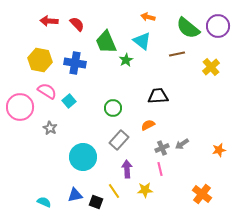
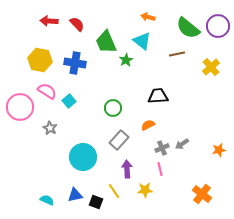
cyan semicircle: moved 3 px right, 2 px up
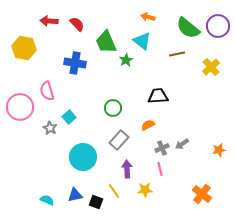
yellow hexagon: moved 16 px left, 12 px up
pink semicircle: rotated 138 degrees counterclockwise
cyan square: moved 16 px down
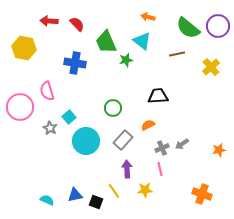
green star: rotated 16 degrees clockwise
gray rectangle: moved 4 px right
cyan circle: moved 3 px right, 16 px up
orange cross: rotated 18 degrees counterclockwise
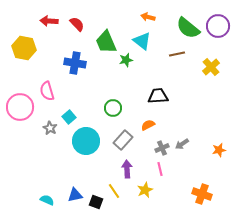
yellow star: rotated 21 degrees counterclockwise
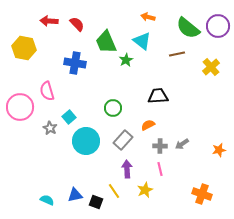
green star: rotated 16 degrees counterclockwise
gray cross: moved 2 px left, 2 px up; rotated 24 degrees clockwise
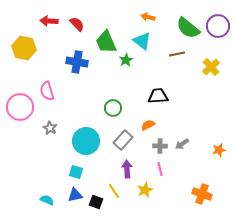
blue cross: moved 2 px right, 1 px up
cyan square: moved 7 px right, 55 px down; rotated 32 degrees counterclockwise
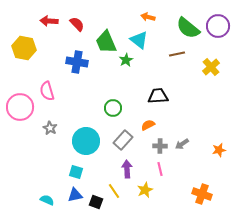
cyan triangle: moved 3 px left, 1 px up
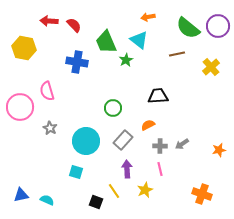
orange arrow: rotated 24 degrees counterclockwise
red semicircle: moved 3 px left, 1 px down
blue triangle: moved 54 px left
